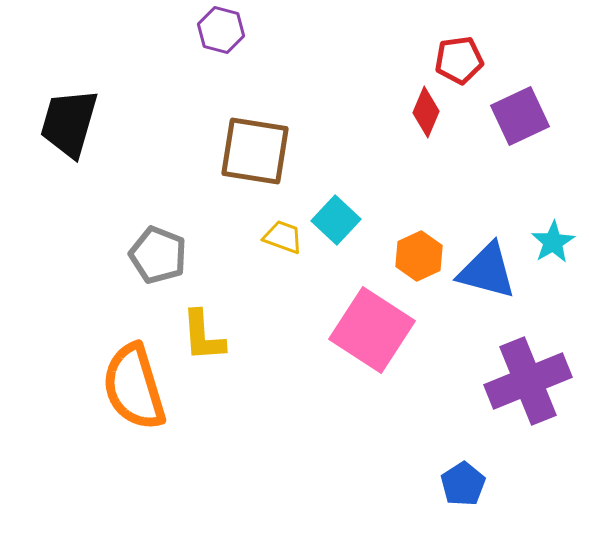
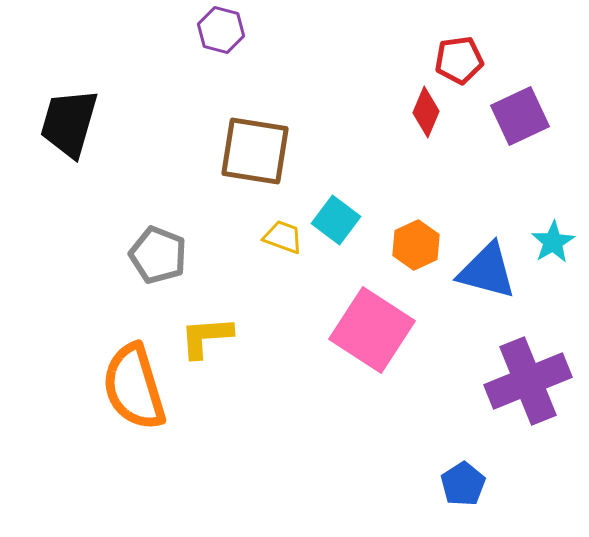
cyan square: rotated 6 degrees counterclockwise
orange hexagon: moved 3 px left, 11 px up
yellow L-shape: moved 3 px right, 1 px down; rotated 90 degrees clockwise
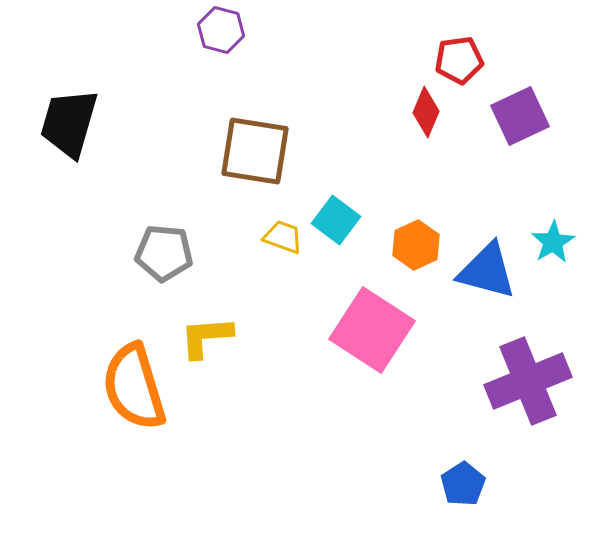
gray pentagon: moved 6 px right, 2 px up; rotated 16 degrees counterclockwise
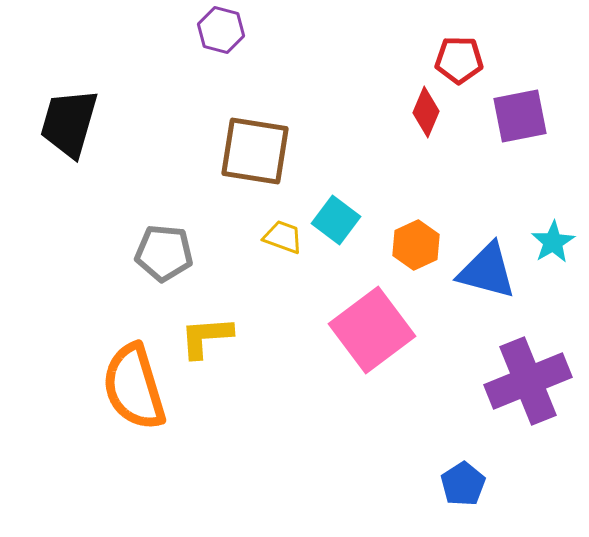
red pentagon: rotated 9 degrees clockwise
purple square: rotated 14 degrees clockwise
pink square: rotated 20 degrees clockwise
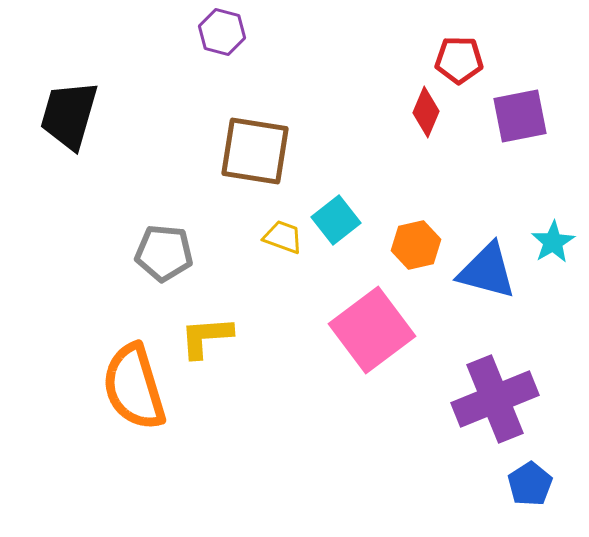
purple hexagon: moved 1 px right, 2 px down
black trapezoid: moved 8 px up
cyan square: rotated 15 degrees clockwise
orange hexagon: rotated 12 degrees clockwise
purple cross: moved 33 px left, 18 px down
blue pentagon: moved 67 px right
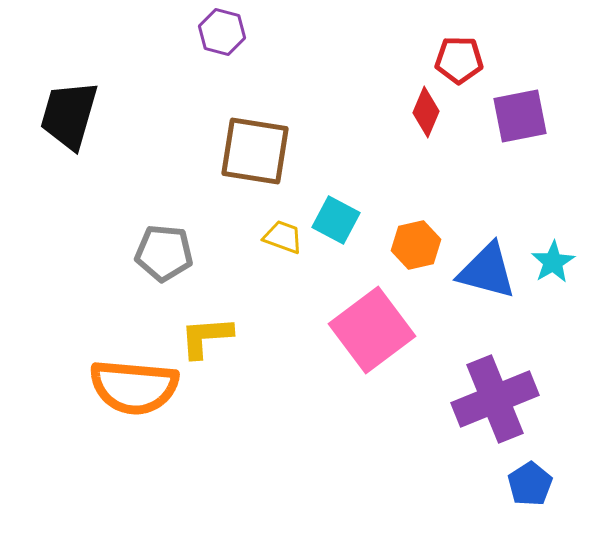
cyan square: rotated 24 degrees counterclockwise
cyan star: moved 20 px down
orange semicircle: rotated 68 degrees counterclockwise
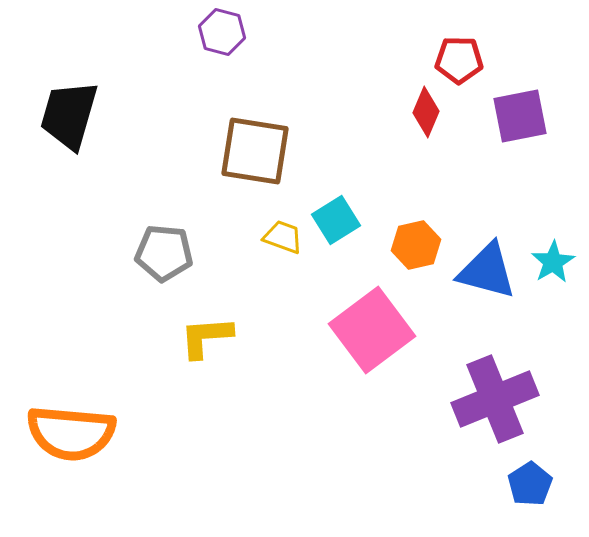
cyan square: rotated 30 degrees clockwise
orange semicircle: moved 63 px left, 46 px down
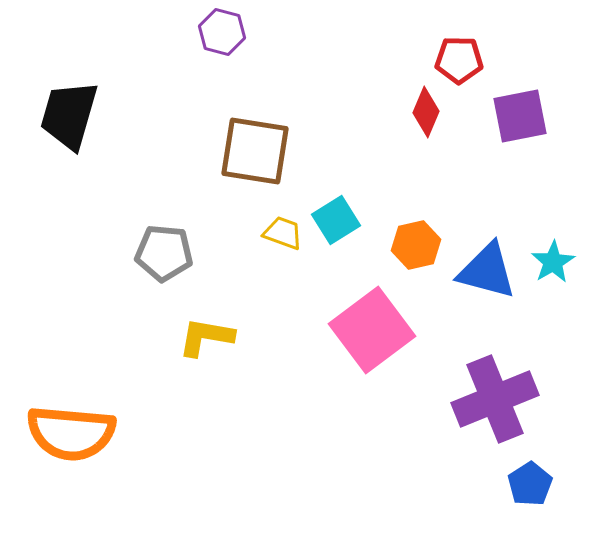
yellow trapezoid: moved 4 px up
yellow L-shape: rotated 14 degrees clockwise
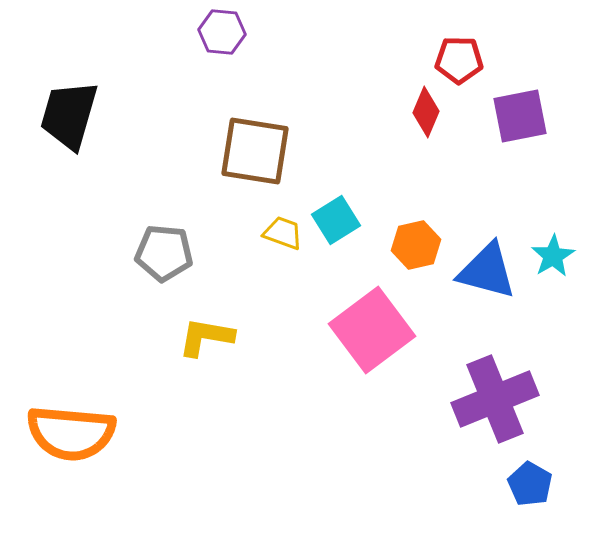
purple hexagon: rotated 9 degrees counterclockwise
cyan star: moved 6 px up
blue pentagon: rotated 9 degrees counterclockwise
